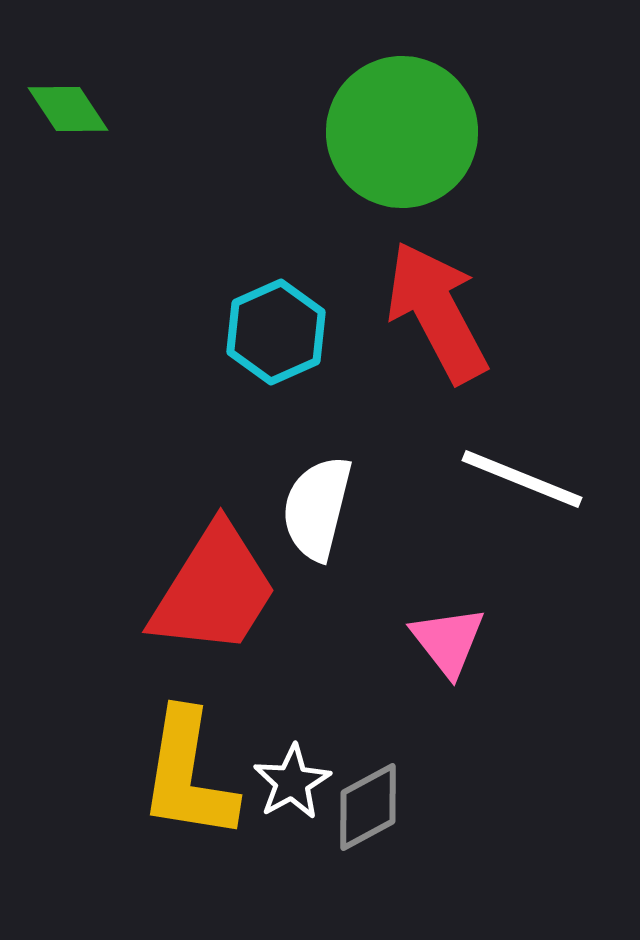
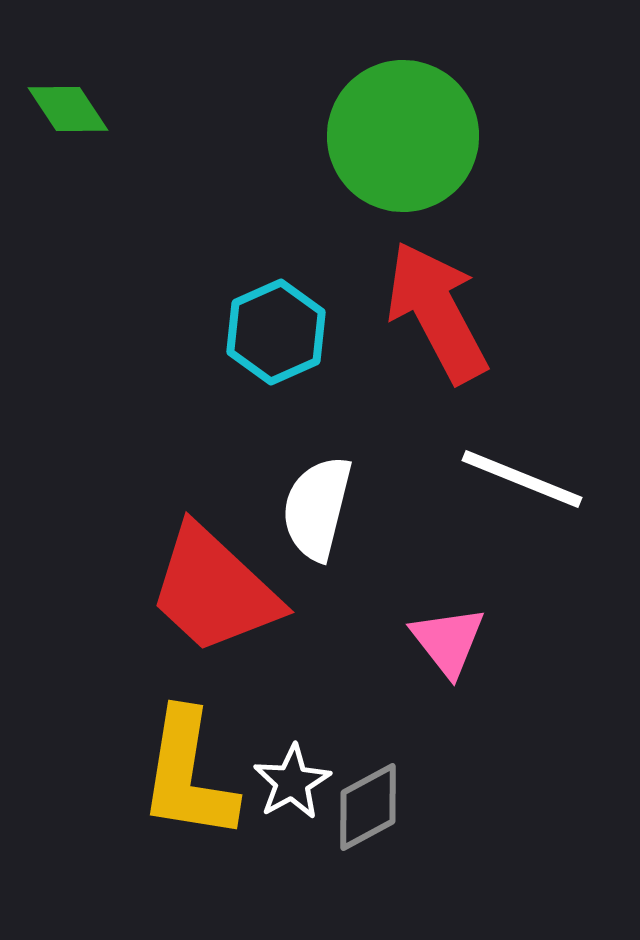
green circle: moved 1 px right, 4 px down
red trapezoid: rotated 101 degrees clockwise
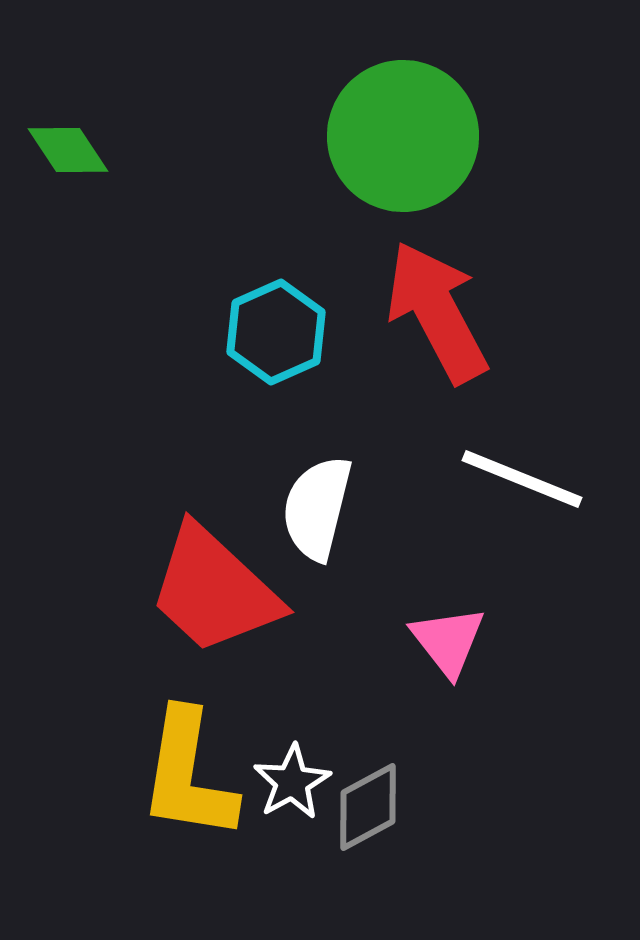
green diamond: moved 41 px down
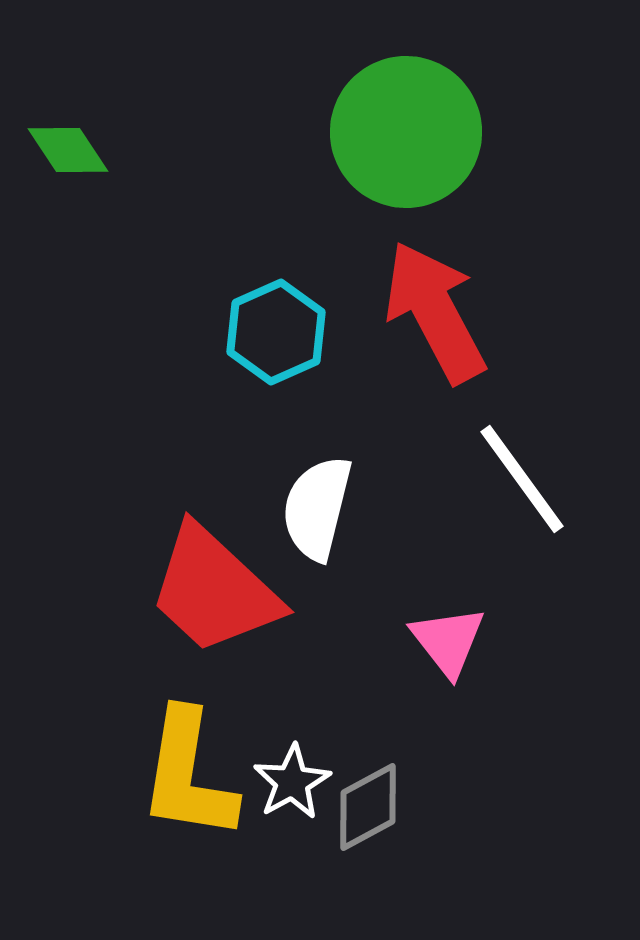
green circle: moved 3 px right, 4 px up
red arrow: moved 2 px left
white line: rotated 32 degrees clockwise
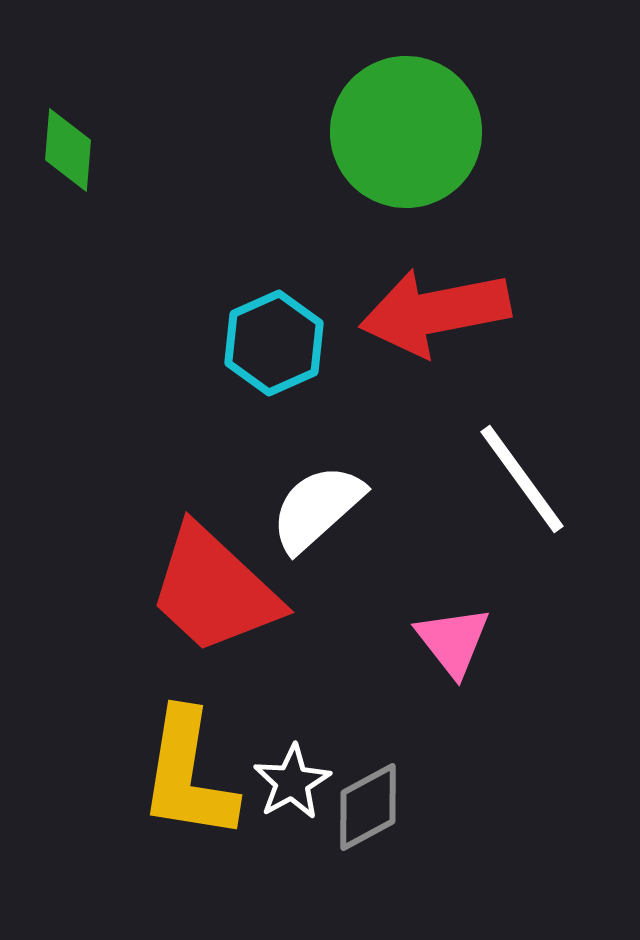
green diamond: rotated 38 degrees clockwise
red arrow: rotated 73 degrees counterclockwise
cyan hexagon: moved 2 px left, 11 px down
white semicircle: rotated 34 degrees clockwise
pink triangle: moved 5 px right
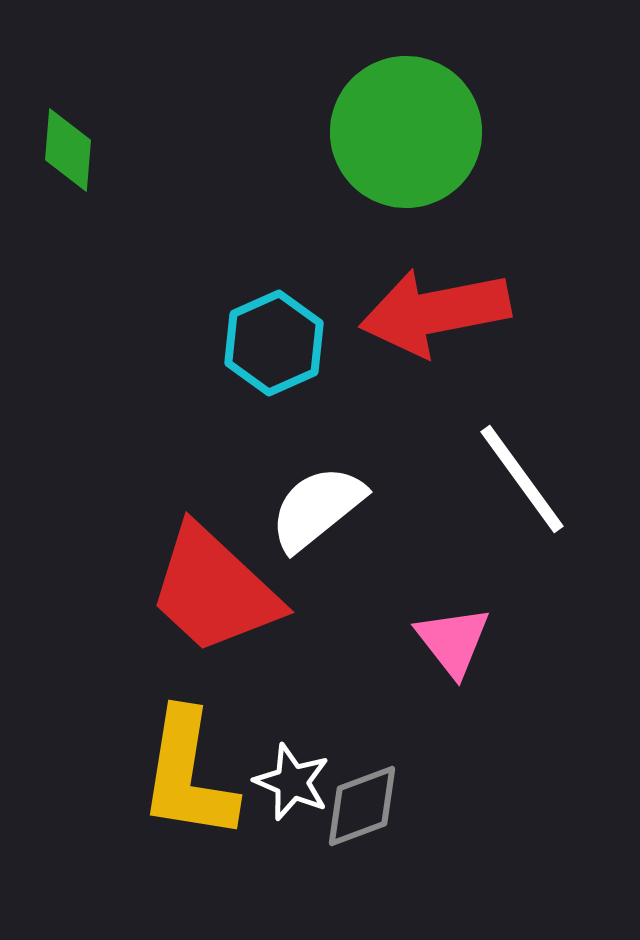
white semicircle: rotated 3 degrees clockwise
white star: rotated 20 degrees counterclockwise
gray diamond: moved 6 px left, 1 px up; rotated 8 degrees clockwise
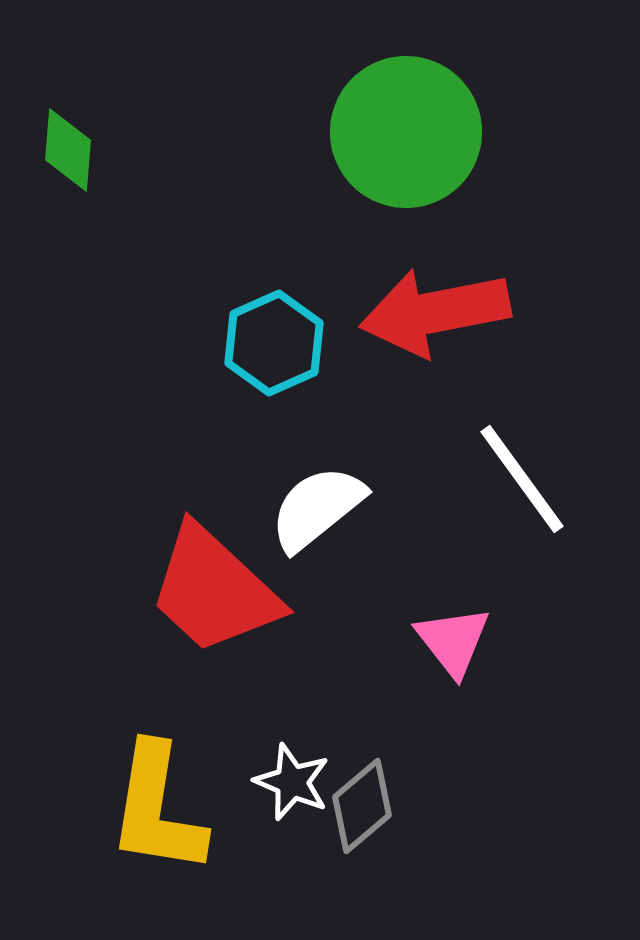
yellow L-shape: moved 31 px left, 34 px down
gray diamond: rotated 20 degrees counterclockwise
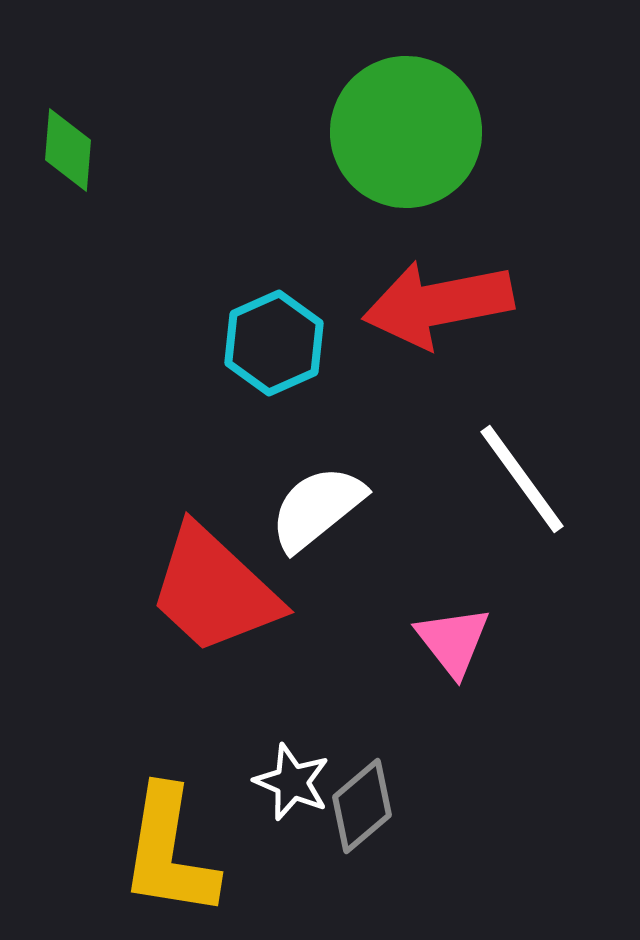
red arrow: moved 3 px right, 8 px up
yellow L-shape: moved 12 px right, 43 px down
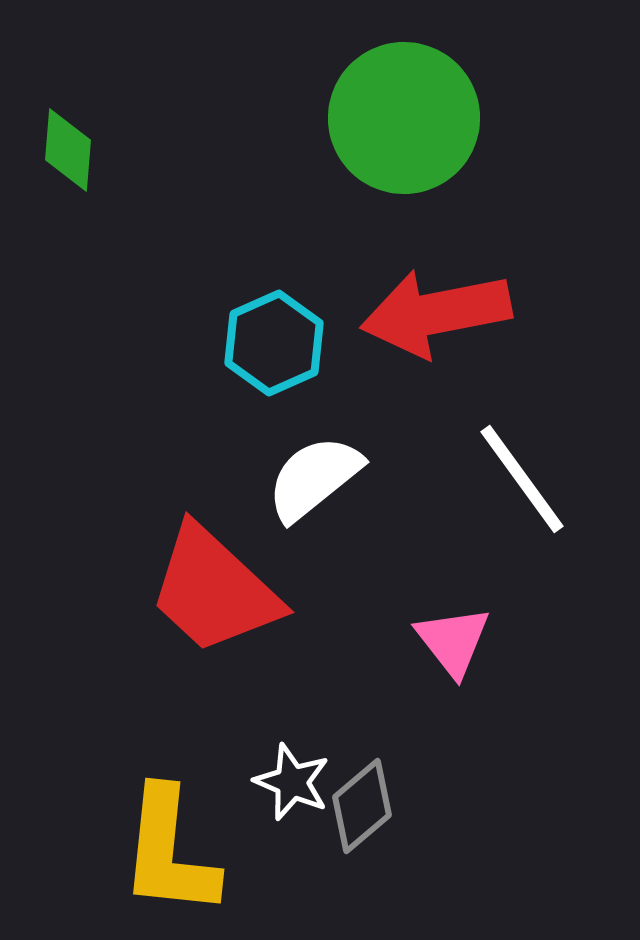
green circle: moved 2 px left, 14 px up
red arrow: moved 2 px left, 9 px down
white semicircle: moved 3 px left, 30 px up
yellow L-shape: rotated 3 degrees counterclockwise
